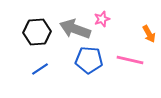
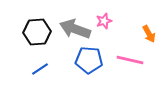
pink star: moved 2 px right, 2 px down
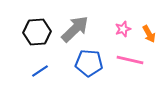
pink star: moved 19 px right, 8 px down
gray arrow: rotated 116 degrees clockwise
blue pentagon: moved 3 px down
blue line: moved 2 px down
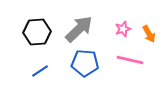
gray arrow: moved 4 px right
blue pentagon: moved 4 px left
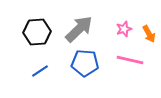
pink star: moved 1 px right
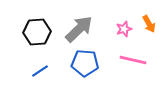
orange arrow: moved 10 px up
pink line: moved 3 px right
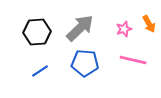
gray arrow: moved 1 px right, 1 px up
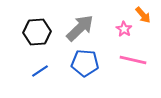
orange arrow: moved 6 px left, 9 px up; rotated 12 degrees counterclockwise
pink star: rotated 21 degrees counterclockwise
